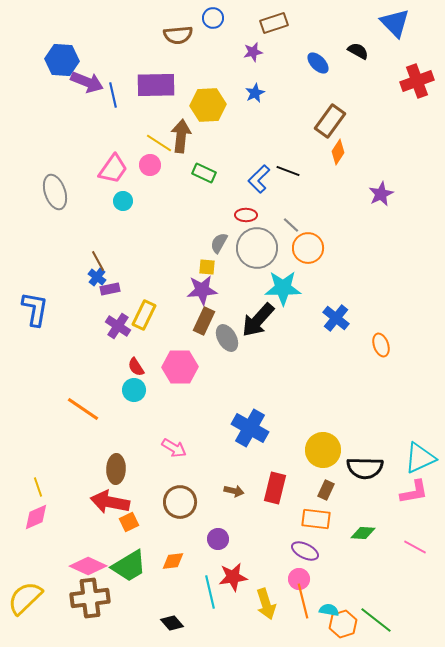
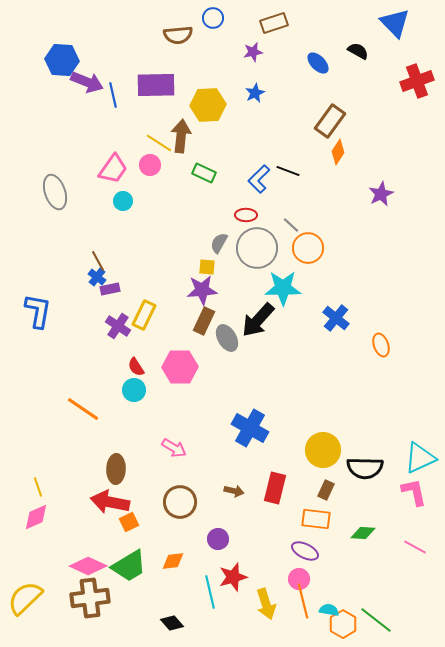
blue L-shape at (35, 309): moved 3 px right, 2 px down
pink L-shape at (414, 492): rotated 92 degrees counterclockwise
red star at (233, 577): rotated 8 degrees counterclockwise
orange hexagon at (343, 624): rotated 12 degrees counterclockwise
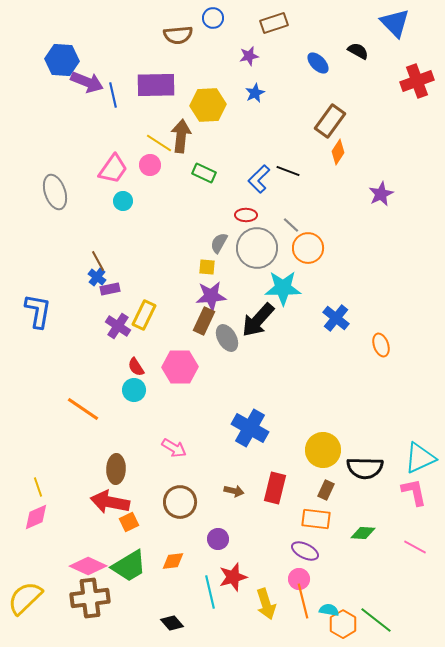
purple star at (253, 52): moved 4 px left, 4 px down
purple star at (202, 290): moved 9 px right, 6 px down
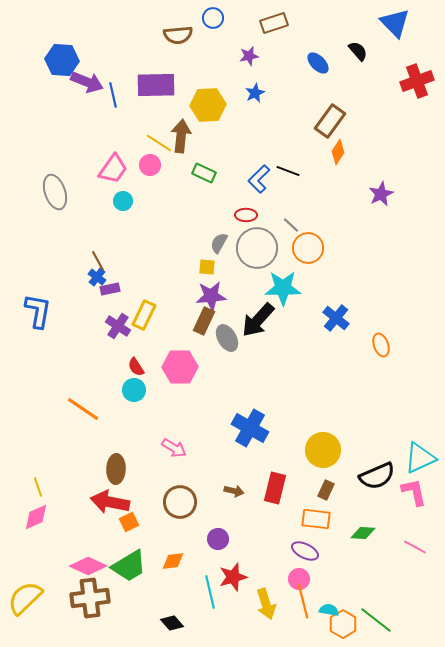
black semicircle at (358, 51): rotated 20 degrees clockwise
black semicircle at (365, 468): moved 12 px right, 8 px down; rotated 24 degrees counterclockwise
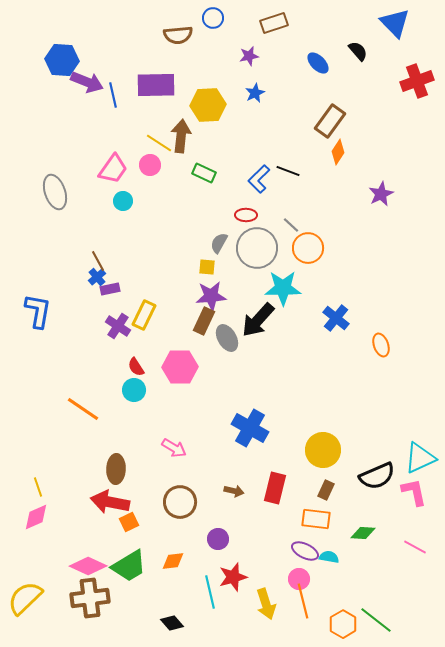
blue cross at (97, 277): rotated 12 degrees clockwise
cyan semicircle at (329, 610): moved 53 px up
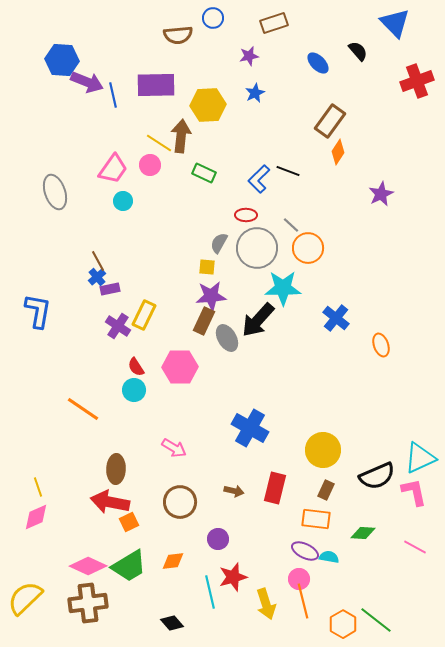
brown cross at (90, 598): moved 2 px left, 5 px down
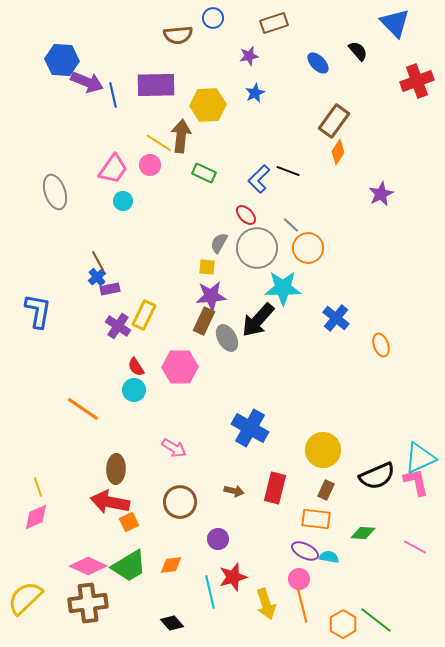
brown rectangle at (330, 121): moved 4 px right
red ellipse at (246, 215): rotated 45 degrees clockwise
pink L-shape at (414, 492): moved 2 px right, 10 px up
orange diamond at (173, 561): moved 2 px left, 4 px down
orange line at (303, 601): moved 1 px left, 4 px down
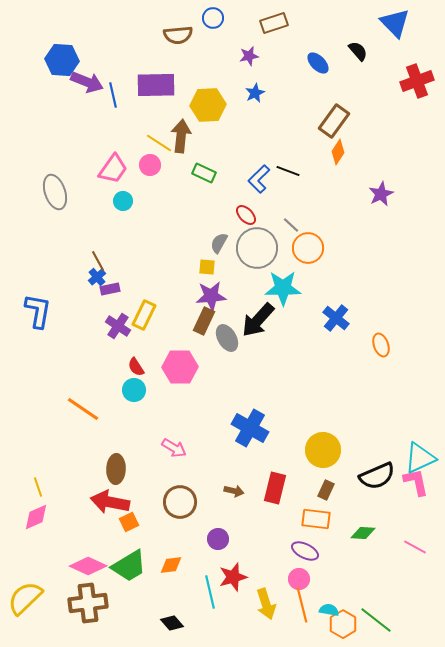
cyan semicircle at (329, 557): moved 53 px down
